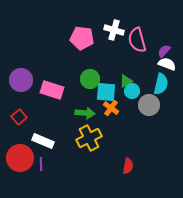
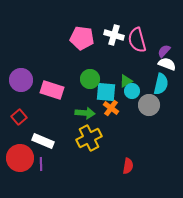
white cross: moved 5 px down
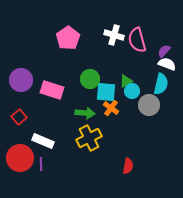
pink pentagon: moved 14 px left; rotated 30 degrees clockwise
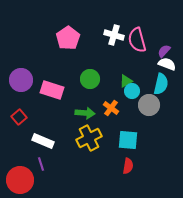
cyan square: moved 22 px right, 48 px down
red circle: moved 22 px down
purple line: rotated 16 degrees counterclockwise
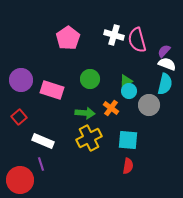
cyan semicircle: moved 4 px right
cyan circle: moved 3 px left
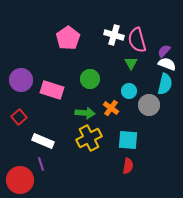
green triangle: moved 5 px right, 18 px up; rotated 32 degrees counterclockwise
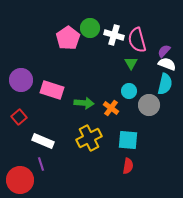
green circle: moved 51 px up
green arrow: moved 1 px left, 10 px up
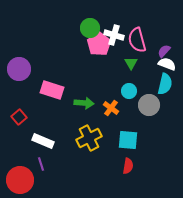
pink pentagon: moved 31 px right, 6 px down
purple circle: moved 2 px left, 11 px up
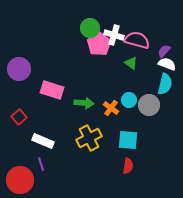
pink semicircle: rotated 120 degrees clockwise
green triangle: rotated 24 degrees counterclockwise
cyan circle: moved 9 px down
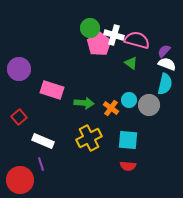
red semicircle: rotated 84 degrees clockwise
